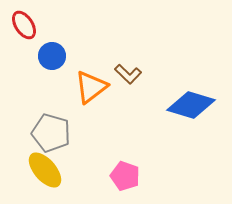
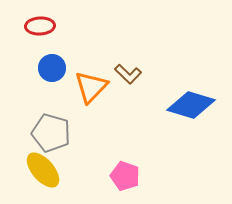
red ellipse: moved 16 px right, 1 px down; rotated 60 degrees counterclockwise
blue circle: moved 12 px down
orange triangle: rotated 9 degrees counterclockwise
yellow ellipse: moved 2 px left
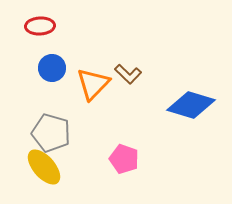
orange triangle: moved 2 px right, 3 px up
yellow ellipse: moved 1 px right, 3 px up
pink pentagon: moved 1 px left, 17 px up
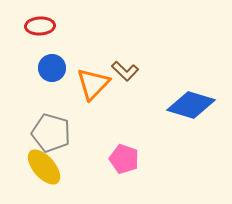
brown L-shape: moved 3 px left, 3 px up
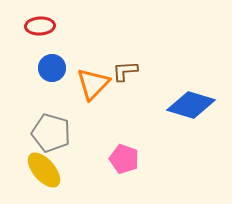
brown L-shape: rotated 132 degrees clockwise
yellow ellipse: moved 3 px down
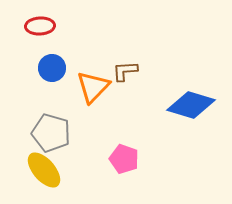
orange triangle: moved 3 px down
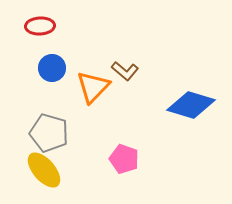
brown L-shape: rotated 136 degrees counterclockwise
gray pentagon: moved 2 px left
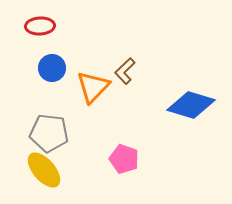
brown L-shape: rotated 96 degrees clockwise
gray pentagon: rotated 9 degrees counterclockwise
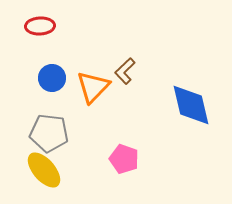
blue circle: moved 10 px down
blue diamond: rotated 60 degrees clockwise
